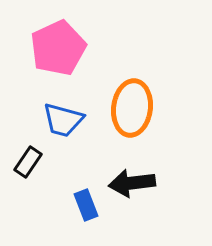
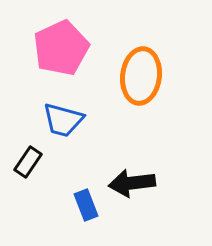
pink pentagon: moved 3 px right
orange ellipse: moved 9 px right, 32 px up
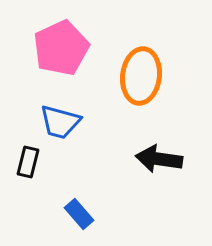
blue trapezoid: moved 3 px left, 2 px down
black rectangle: rotated 20 degrees counterclockwise
black arrow: moved 27 px right, 24 px up; rotated 15 degrees clockwise
blue rectangle: moved 7 px left, 9 px down; rotated 20 degrees counterclockwise
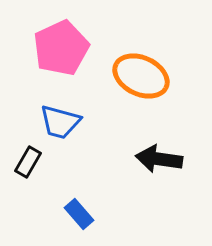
orange ellipse: rotated 72 degrees counterclockwise
black rectangle: rotated 16 degrees clockwise
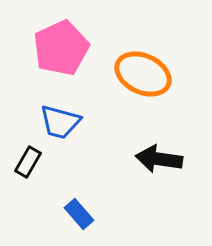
orange ellipse: moved 2 px right, 2 px up
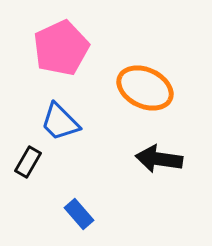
orange ellipse: moved 2 px right, 14 px down
blue trapezoid: rotated 30 degrees clockwise
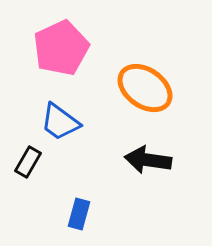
orange ellipse: rotated 10 degrees clockwise
blue trapezoid: rotated 9 degrees counterclockwise
black arrow: moved 11 px left, 1 px down
blue rectangle: rotated 56 degrees clockwise
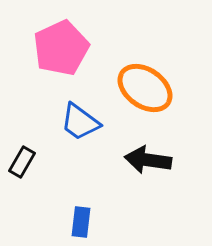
blue trapezoid: moved 20 px right
black rectangle: moved 6 px left
blue rectangle: moved 2 px right, 8 px down; rotated 8 degrees counterclockwise
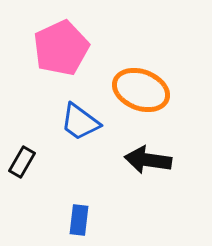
orange ellipse: moved 4 px left, 2 px down; rotated 14 degrees counterclockwise
blue rectangle: moved 2 px left, 2 px up
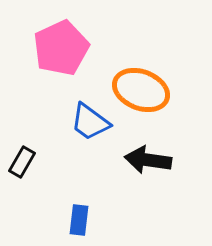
blue trapezoid: moved 10 px right
